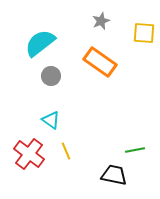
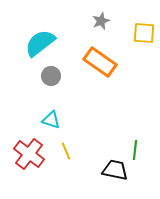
cyan triangle: rotated 18 degrees counterclockwise
green line: rotated 72 degrees counterclockwise
black trapezoid: moved 1 px right, 5 px up
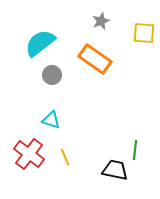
orange rectangle: moved 5 px left, 3 px up
gray circle: moved 1 px right, 1 px up
yellow line: moved 1 px left, 6 px down
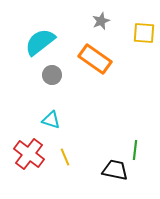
cyan semicircle: moved 1 px up
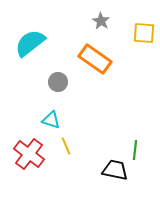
gray star: rotated 18 degrees counterclockwise
cyan semicircle: moved 10 px left, 1 px down
gray circle: moved 6 px right, 7 px down
yellow line: moved 1 px right, 11 px up
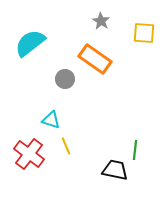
gray circle: moved 7 px right, 3 px up
